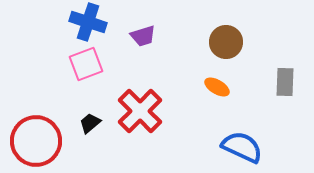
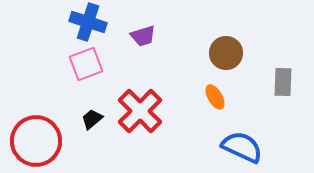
brown circle: moved 11 px down
gray rectangle: moved 2 px left
orange ellipse: moved 2 px left, 10 px down; rotated 30 degrees clockwise
black trapezoid: moved 2 px right, 4 px up
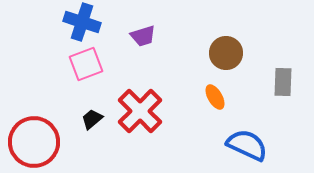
blue cross: moved 6 px left
red circle: moved 2 px left, 1 px down
blue semicircle: moved 5 px right, 2 px up
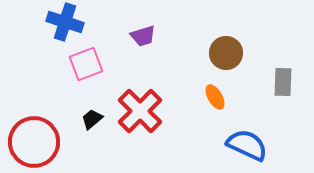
blue cross: moved 17 px left
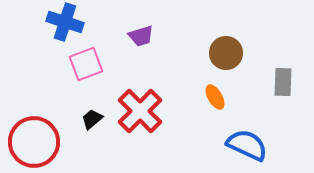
purple trapezoid: moved 2 px left
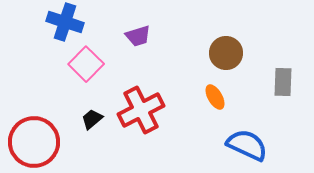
purple trapezoid: moved 3 px left
pink square: rotated 24 degrees counterclockwise
red cross: moved 1 px right, 1 px up; rotated 18 degrees clockwise
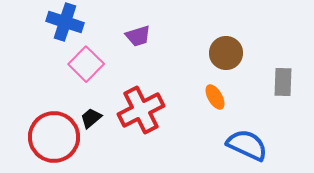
black trapezoid: moved 1 px left, 1 px up
red circle: moved 20 px right, 5 px up
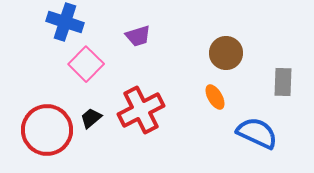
red circle: moved 7 px left, 7 px up
blue semicircle: moved 10 px right, 12 px up
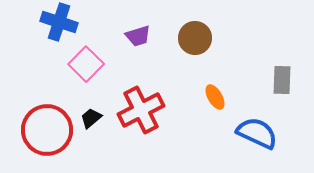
blue cross: moved 6 px left
brown circle: moved 31 px left, 15 px up
gray rectangle: moved 1 px left, 2 px up
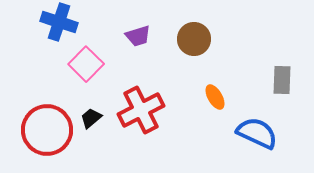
brown circle: moved 1 px left, 1 px down
